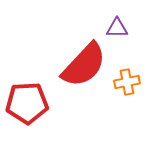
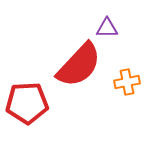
purple triangle: moved 10 px left
red semicircle: moved 5 px left
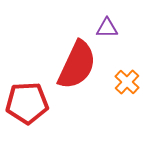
red semicircle: moved 2 px left; rotated 18 degrees counterclockwise
orange cross: rotated 35 degrees counterclockwise
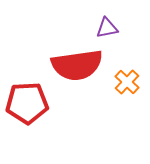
purple triangle: rotated 10 degrees counterclockwise
red semicircle: rotated 57 degrees clockwise
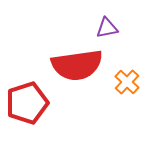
red pentagon: rotated 15 degrees counterclockwise
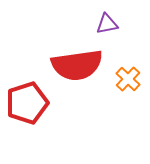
purple triangle: moved 4 px up
orange cross: moved 1 px right, 3 px up
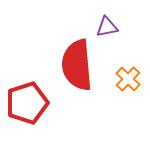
purple triangle: moved 3 px down
red semicircle: rotated 93 degrees clockwise
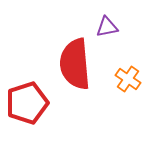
red semicircle: moved 2 px left, 1 px up
orange cross: rotated 10 degrees counterclockwise
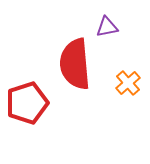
orange cross: moved 4 px down; rotated 15 degrees clockwise
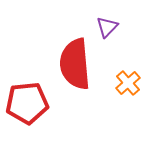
purple triangle: rotated 35 degrees counterclockwise
red pentagon: rotated 12 degrees clockwise
